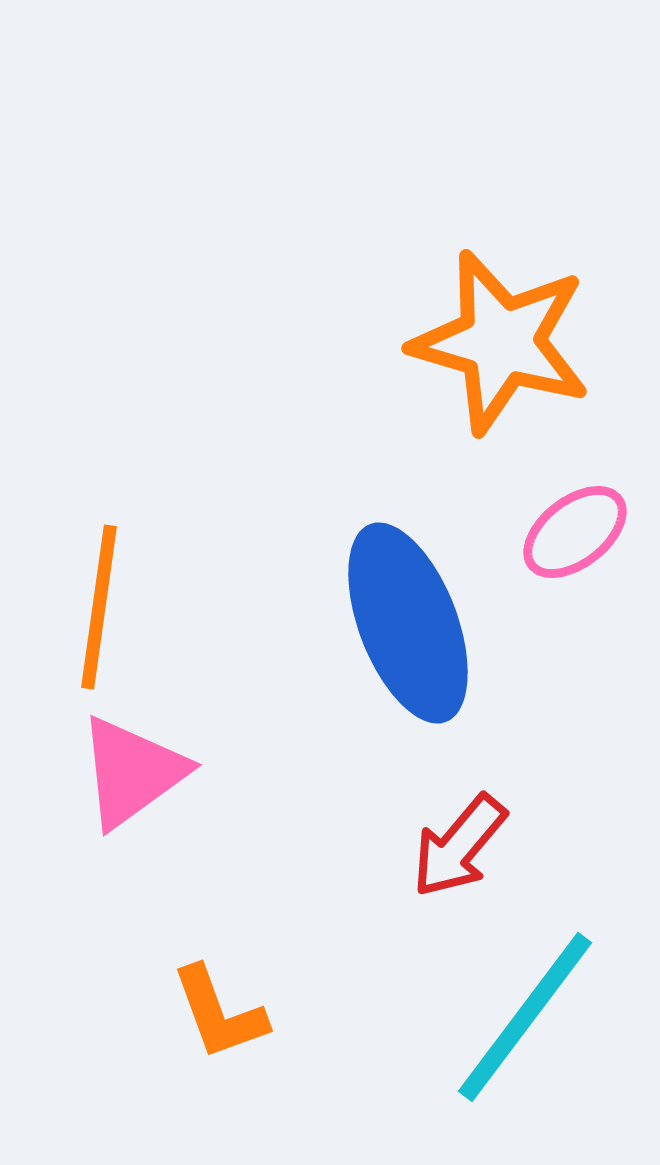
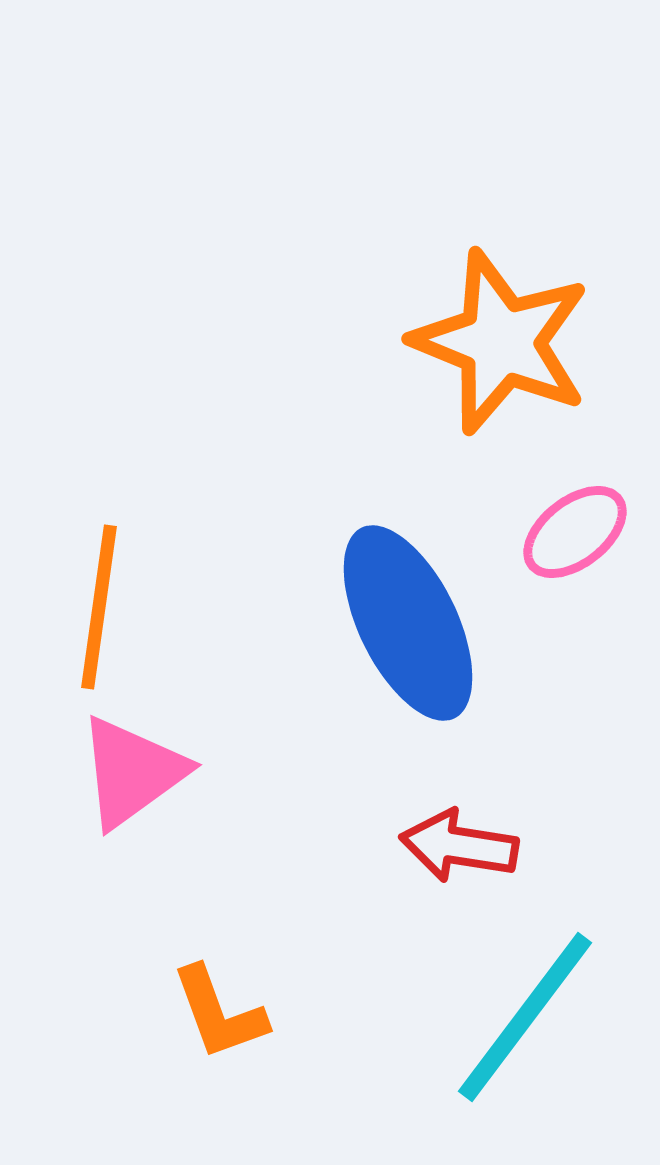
orange star: rotated 6 degrees clockwise
blue ellipse: rotated 5 degrees counterclockwise
red arrow: rotated 59 degrees clockwise
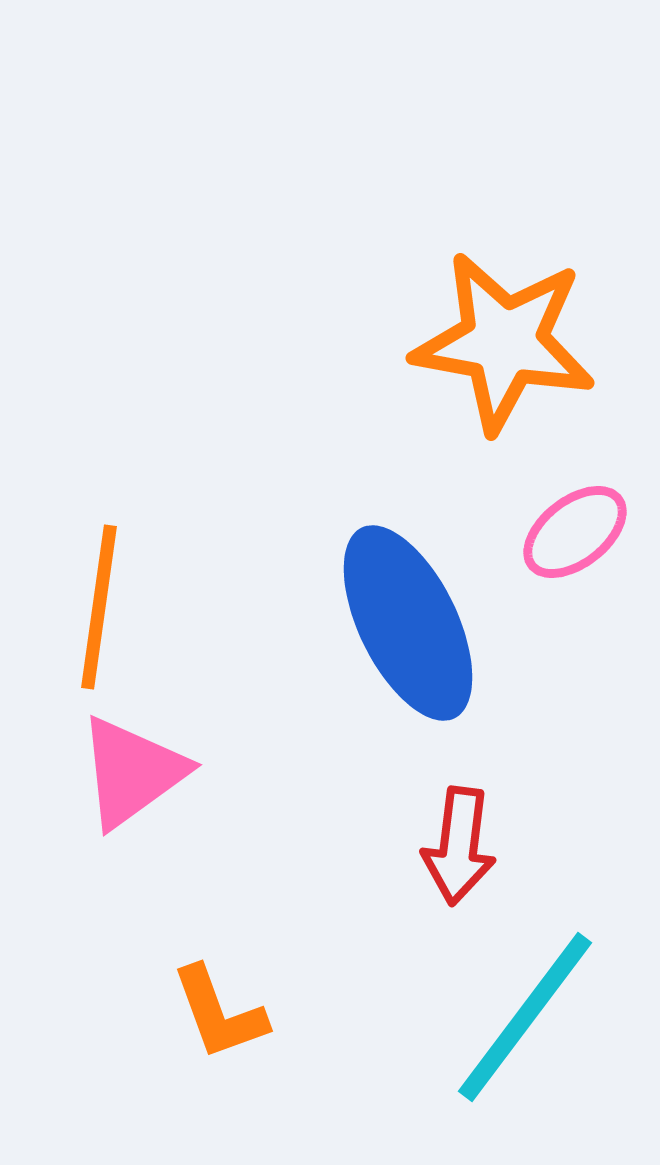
orange star: moved 3 px right; rotated 12 degrees counterclockwise
red arrow: rotated 92 degrees counterclockwise
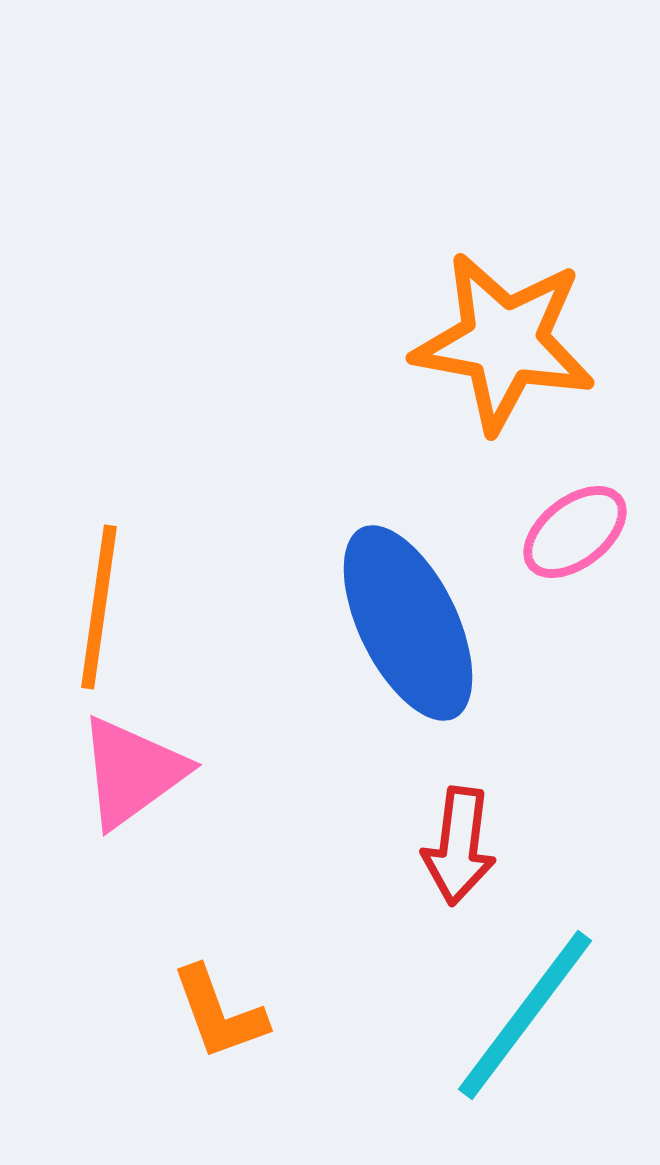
cyan line: moved 2 px up
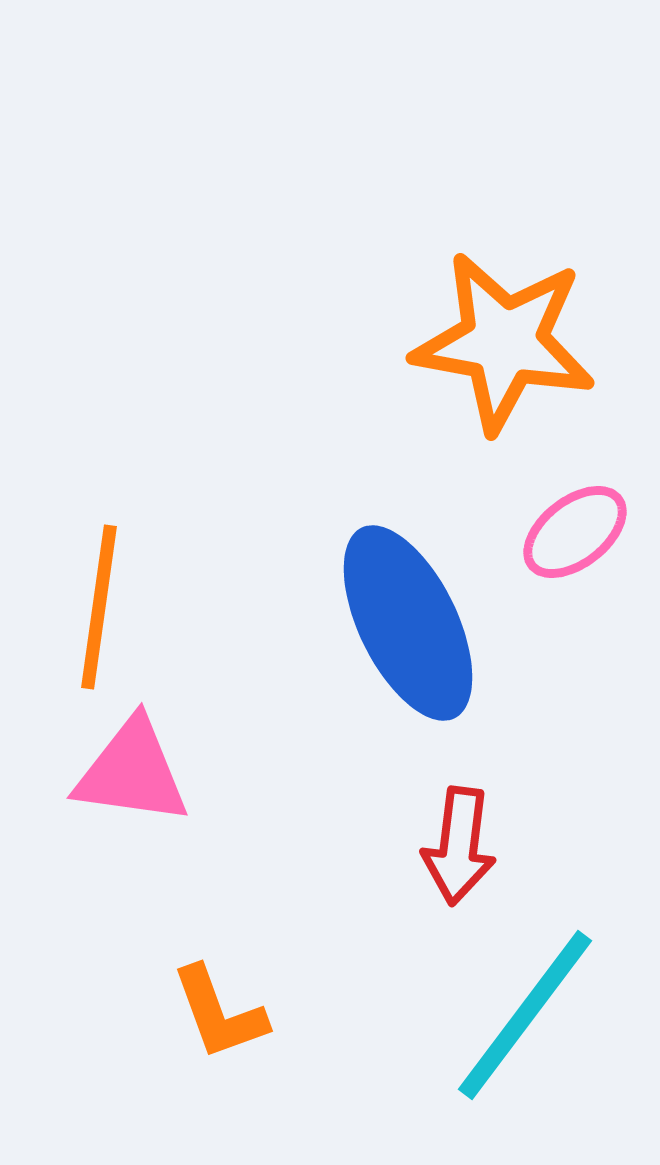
pink triangle: rotated 44 degrees clockwise
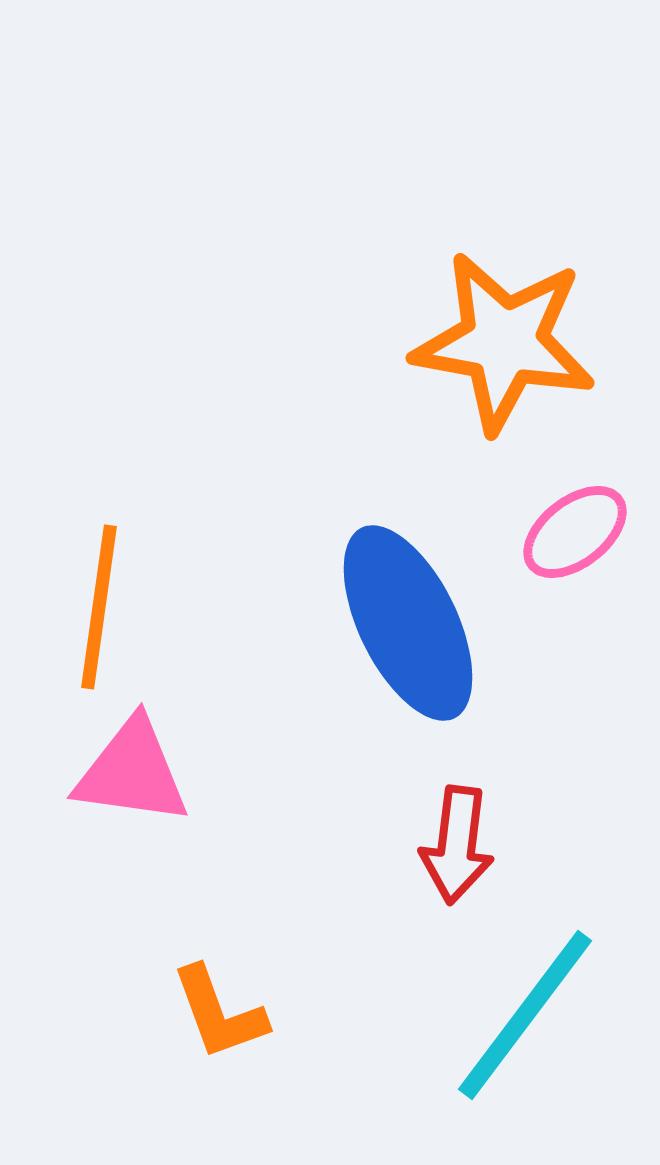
red arrow: moved 2 px left, 1 px up
